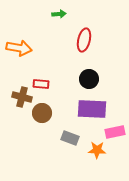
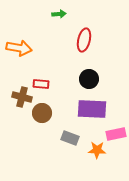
pink rectangle: moved 1 px right, 2 px down
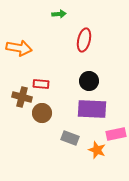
black circle: moved 2 px down
orange star: rotated 18 degrees clockwise
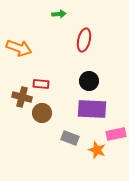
orange arrow: rotated 10 degrees clockwise
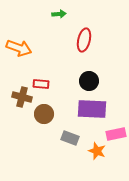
brown circle: moved 2 px right, 1 px down
orange star: moved 1 px down
